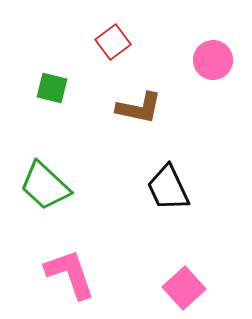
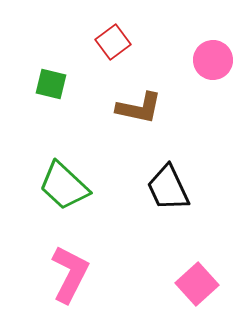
green square: moved 1 px left, 4 px up
green trapezoid: moved 19 px right
pink L-shape: rotated 46 degrees clockwise
pink square: moved 13 px right, 4 px up
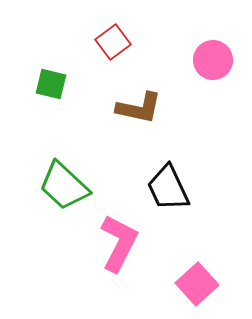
pink L-shape: moved 49 px right, 31 px up
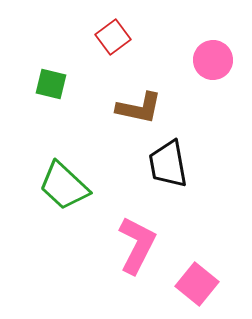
red square: moved 5 px up
black trapezoid: moved 24 px up; rotated 15 degrees clockwise
pink L-shape: moved 18 px right, 2 px down
pink square: rotated 9 degrees counterclockwise
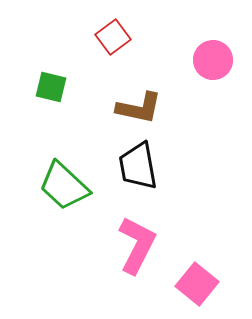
green square: moved 3 px down
black trapezoid: moved 30 px left, 2 px down
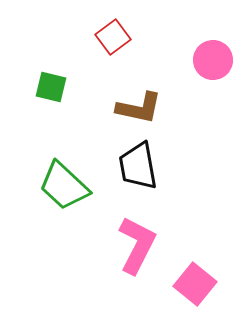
pink square: moved 2 px left
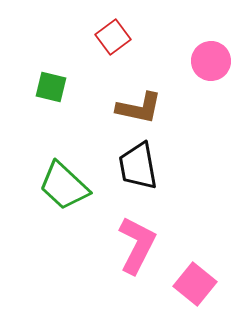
pink circle: moved 2 px left, 1 px down
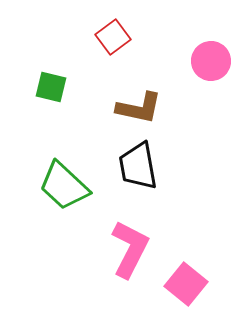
pink L-shape: moved 7 px left, 4 px down
pink square: moved 9 px left
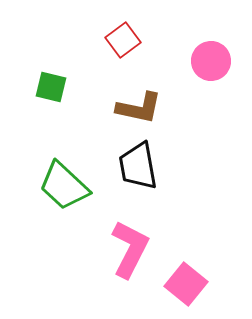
red square: moved 10 px right, 3 px down
